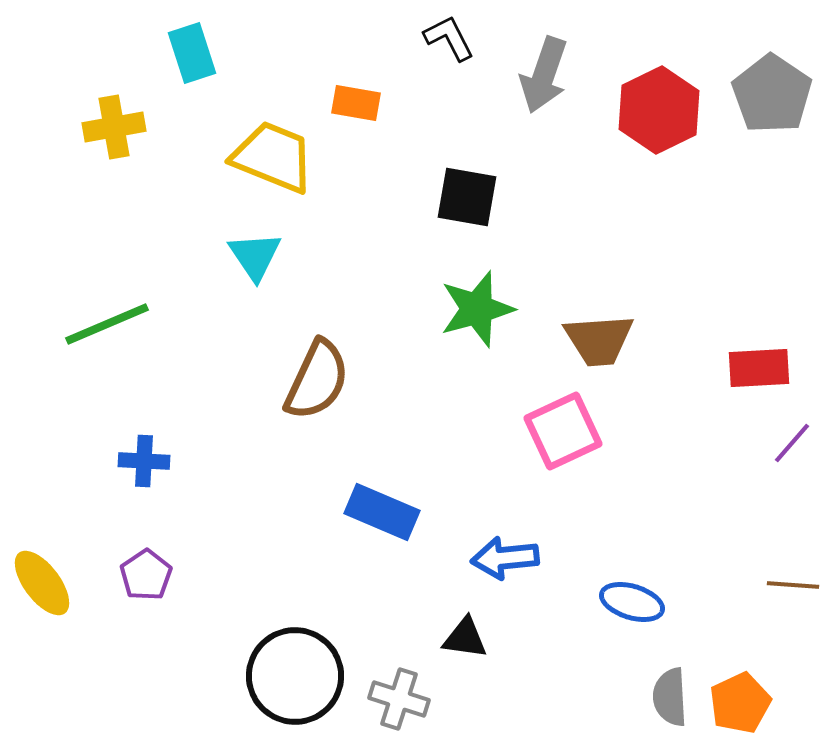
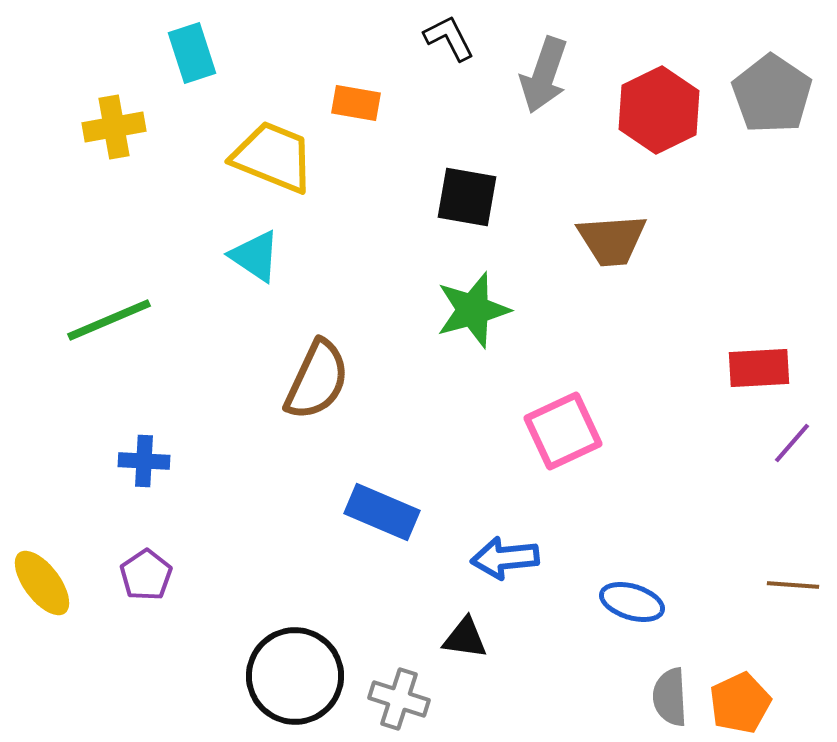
cyan triangle: rotated 22 degrees counterclockwise
green star: moved 4 px left, 1 px down
green line: moved 2 px right, 4 px up
brown trapezoid: moved 13 px right, 100 px up
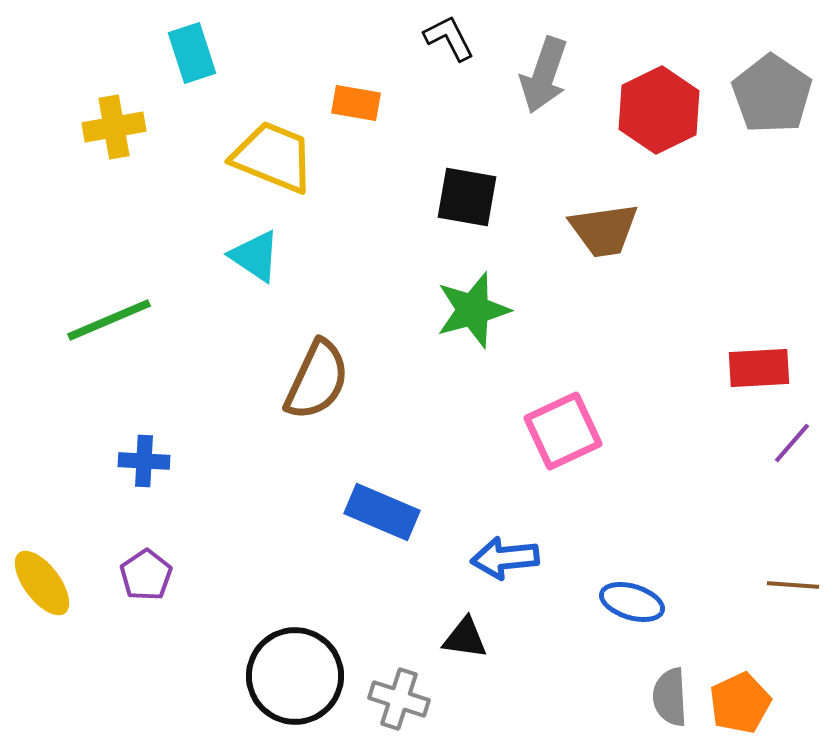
brown trapezoid: moved 8 px left, 10 px up; rotated 4 degrees counterclockwise
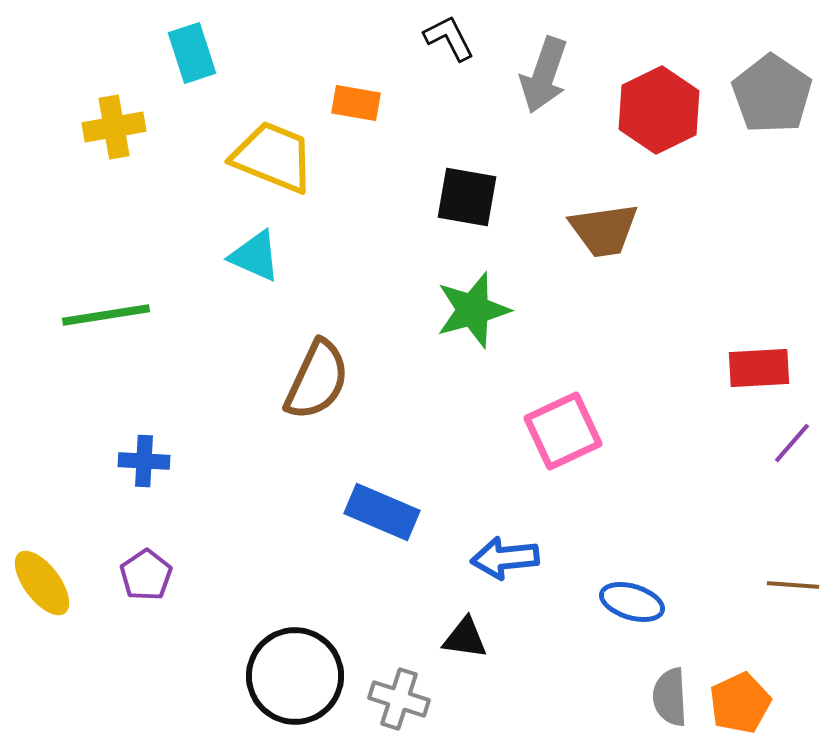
cyan triangle: rotated 10 degrees counterclockwise
green line: moved 3 px left, 5 px up; rotated 14 degrees clockwise
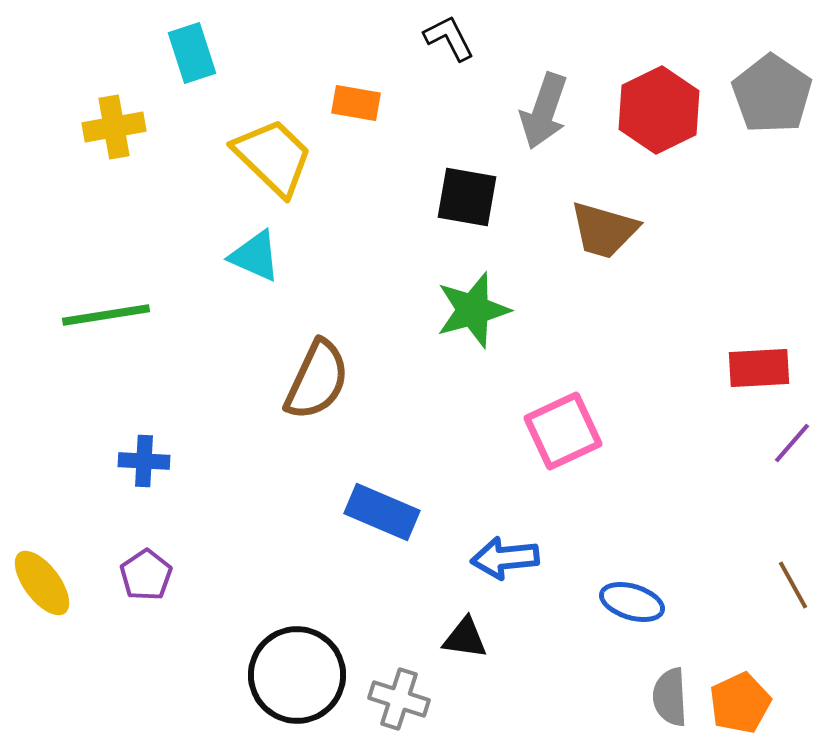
gray arrow: moved 36 px down
yellow trapezoid: rotated 22 degrees clockwise
brown trapezoid: rotated 24 degrees clockwise
brown line: rotated 57 degrees clockwise
black circle: moved 2 px right, 1 px up
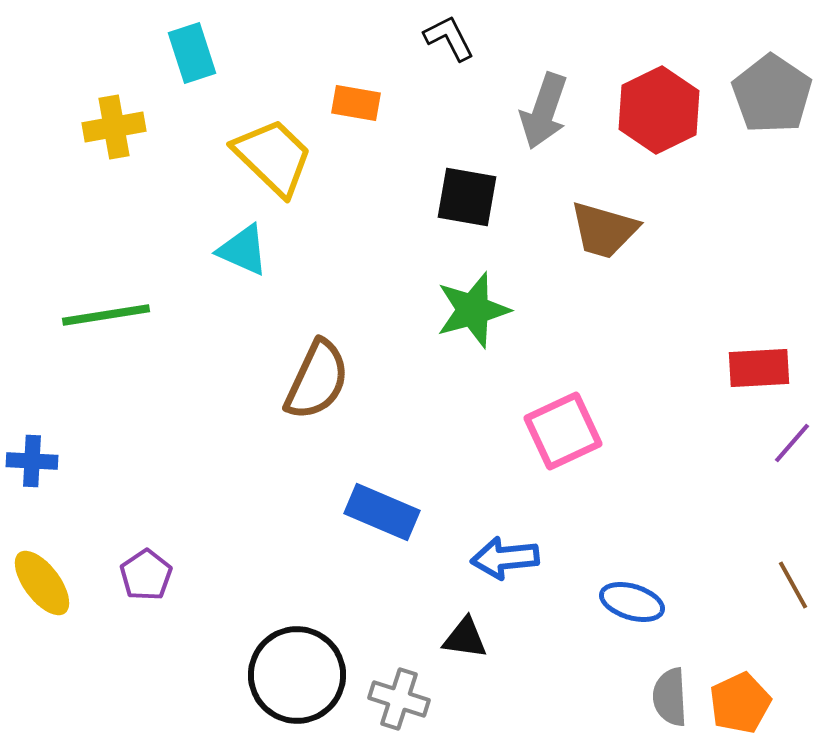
cyan triangle: moved 12 px left, 6 px up
blue cross: moved 112 px left
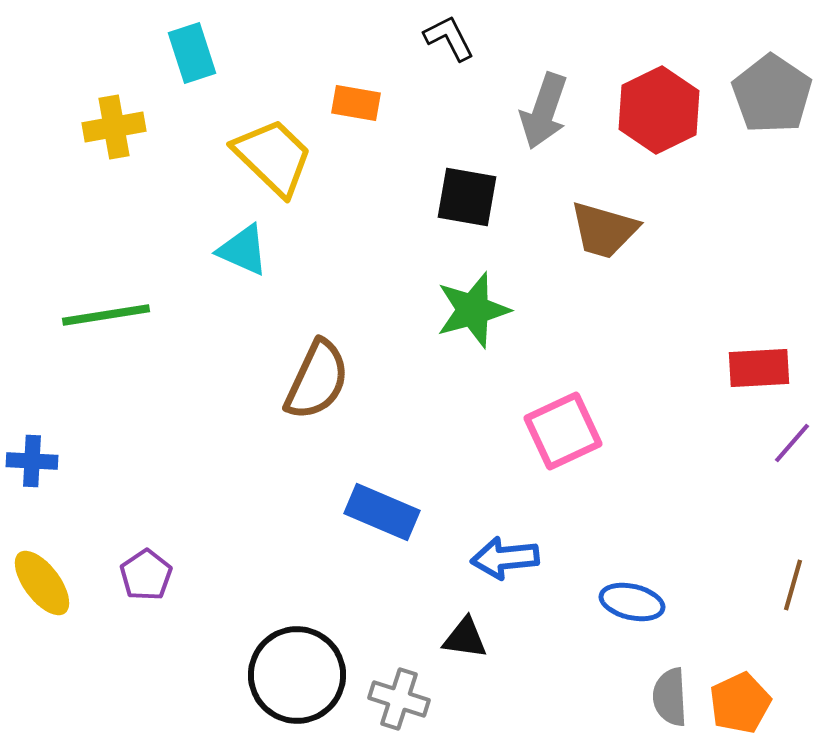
brown line: rotated 45 degrees clockwise
blue ellipse: rotated 4 degrees counterclockwise
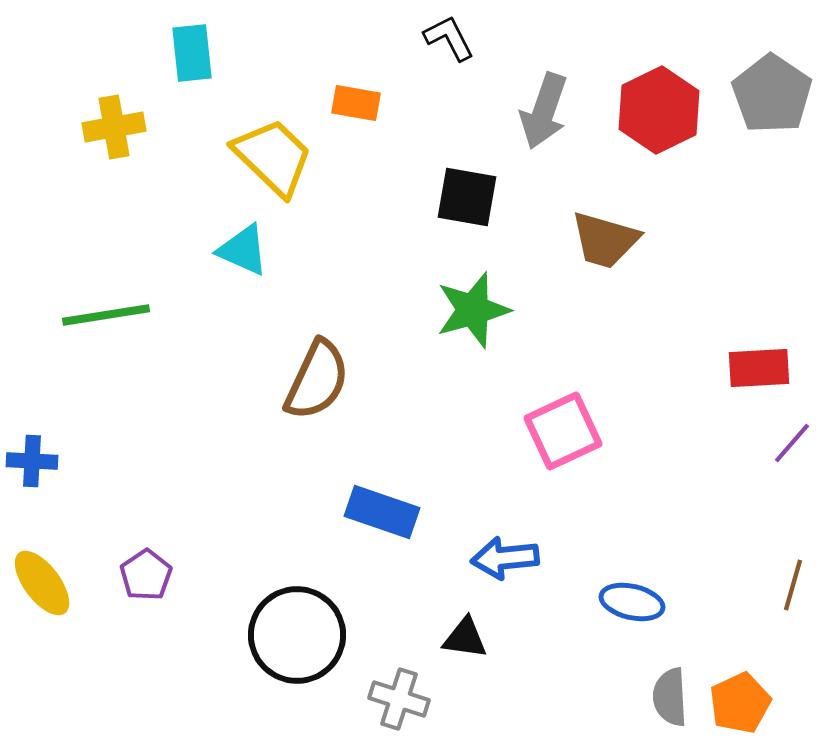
cyan rectangle: rotated 12 degrees clockwise
brown trapezoid: moved 1 px right, 10 px down
blue rectangle: rotated 4 degrees counterclockwise
black circle: moved 40 px up
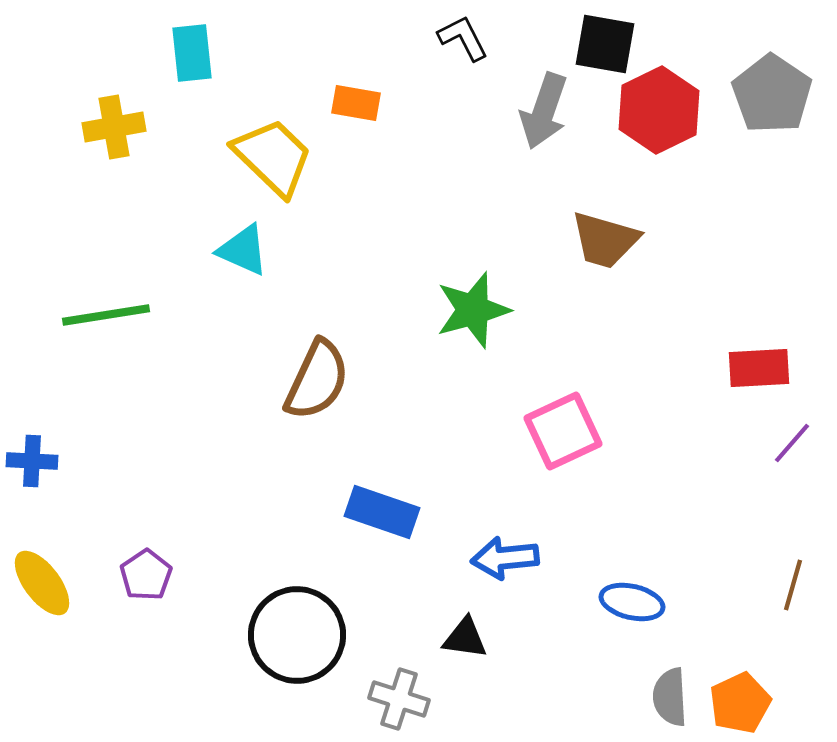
black L-shape: moved 14 px right
black square: moved 138 px right, 153 px up
